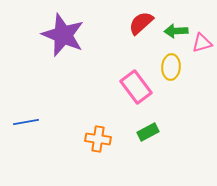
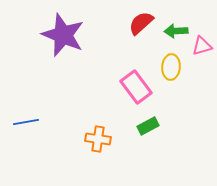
pink triangle: moved 3 px down
green rectangle: moved 6 px up
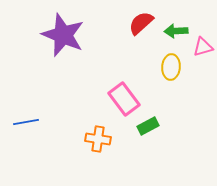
pink triangle: moved 1 px right, 1 px down
pink rectangle: moved 12 px left, 12 px down
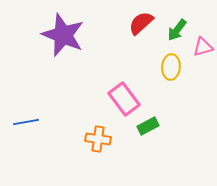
green arrow: moved 1 px right, 1 px up; rotated 50 degrees counterclockwise
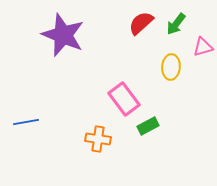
green arrow: moved 1 px left, 6 px up
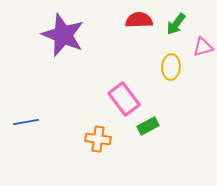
red semicircle: moved 2 px left, 3 px up; rotated 40 degrees clockwise
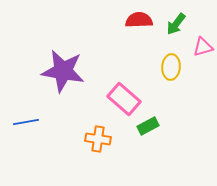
purple star: moved 36 px down; rotated 12 degrees counterclockwise
pink rectangle: rotated 12 degrees counterclockwise
